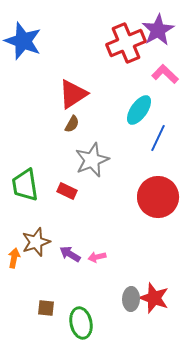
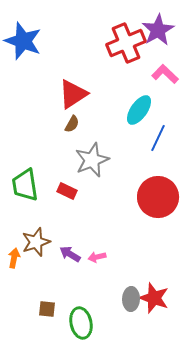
brown square: moved 1 px right, 1 px down
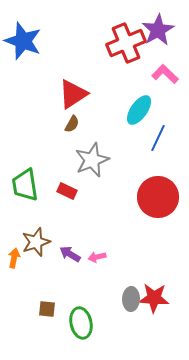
red star: rotated 16 degrees counterclockwise
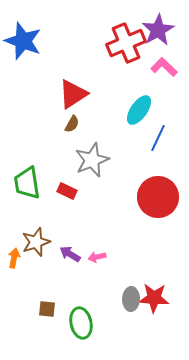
pink L-shape: moved 1 px left, 7 px up
green trapezoid: moved 2 px right, 2 px up
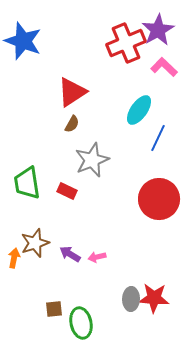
red triangle: moved 1 px left, 2 px up
red circle: moved 1 px right, 2 px down
brown star: moved 1 px left, 1 px down
brown square: moved 7 px right; rotated 12 degrees counterclockwise
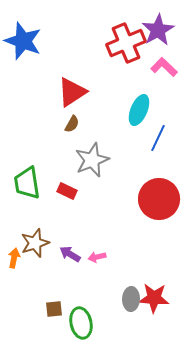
cyan ellipse: rotated 12 degrees counterclockwise
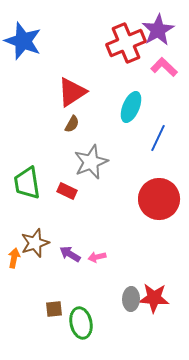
cyan ellipse: moved 8 px left, 3 px up
gray star: moved 1 px left, 2 px down
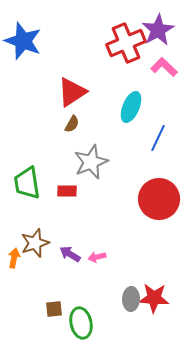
red rectangle: rotated 24 degrees counterclockwise
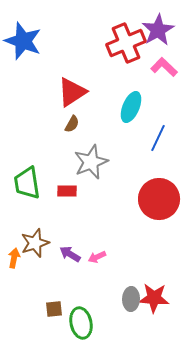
pink arrow: rotated 12 degrees counterclockwise
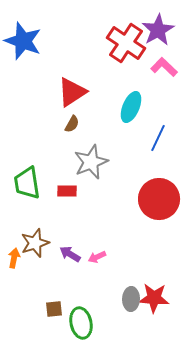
red cross: rotated 33 degrees counterclockwise
